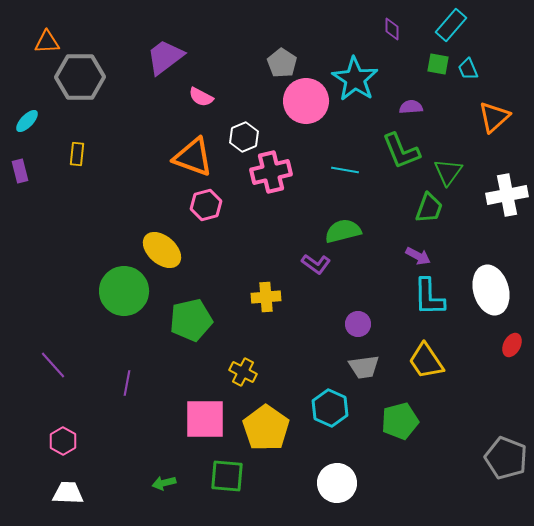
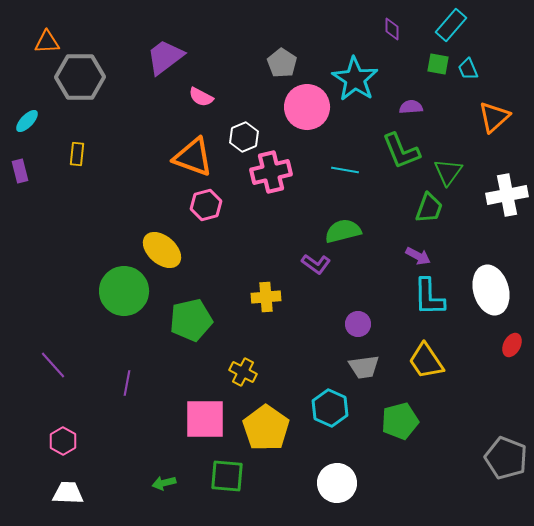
pink circle at (306, 101): moved 1 px right, 6 px down
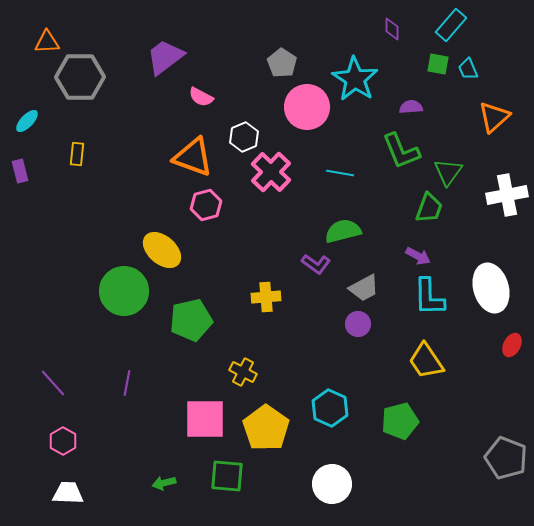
cyan line at (345, 170): moved 5 px left, 3 px down
pink cross at (271, 172): rotated 33 degrees counterclockwise
white ellipse at (491, 290): moved 2 px up
purple line at (53, 365): moved 18 px down
gray trapezoid at (364, 367): moved 79 px up; rotated 20 degrees counterclockwise
white circle at (337, 483): moved 5 px left, 1 px down
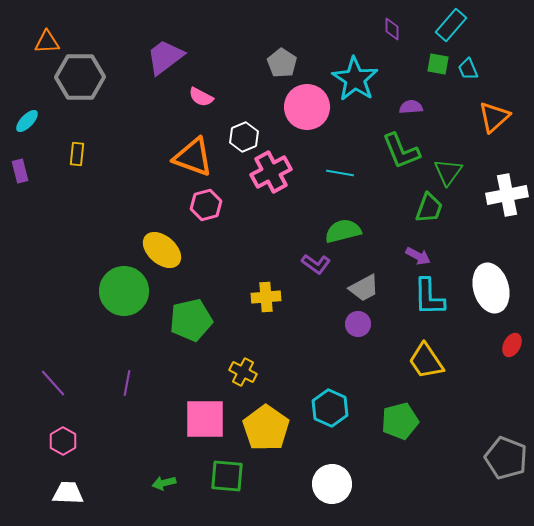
pink cross at (271, 172): rotated 18 degrees clockwise
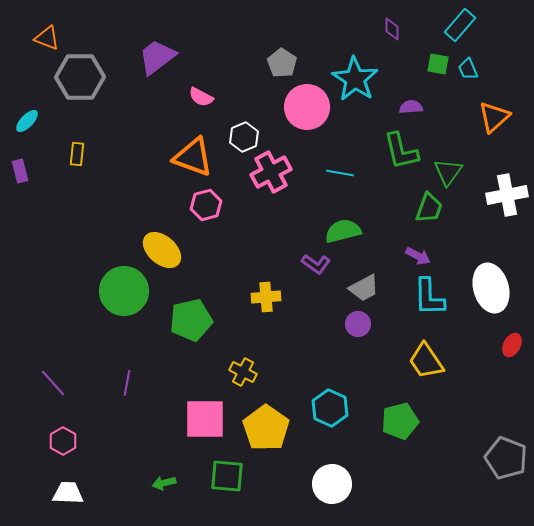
cyan rectangle at (451, 25): moved 9 px right
orange triangle at (47, 42): moved 4 px up; rotated 24 degrees clockwise
purple trapezoid at (165, 57): moved 8 px left
green L-shape at (401, 151): rotated 9 degrees clockwise
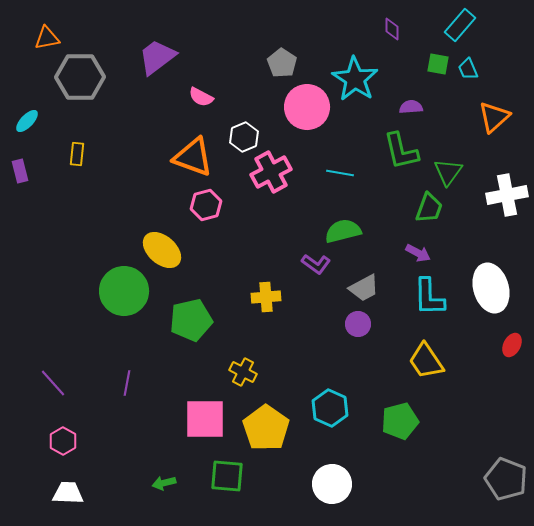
orange triangle at (47, 38): rotated 32 degrees counterclockwise
purple arrow at (418, 256): moved 3 px up
gray pentagon at (506, 458): moved 21 px down
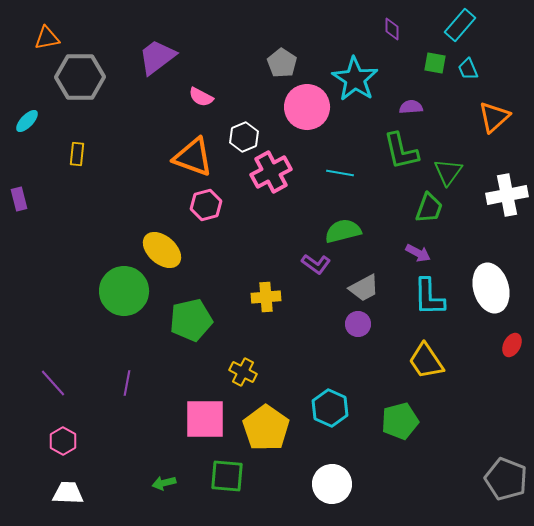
green square at (438, 64): moved 3 px left, 1 px up
purple rectangle at (20, 171): moved 1 px left, 28 px down
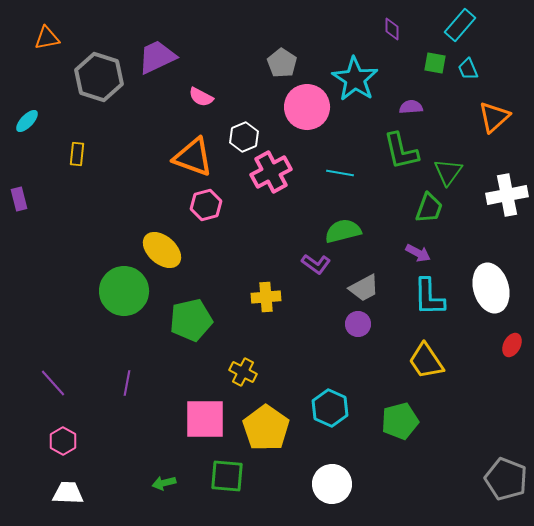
purple trapezoid at (157, 57): rotated 12 degrees clockwise
gray hexagon at (80, 77): moved 19 px right; rotated 18 degrees clockwise
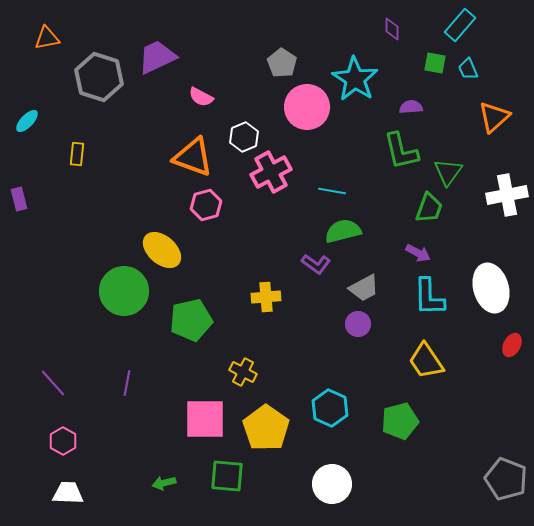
cyan line at (340, 173): moved 8 px left, 18 px down
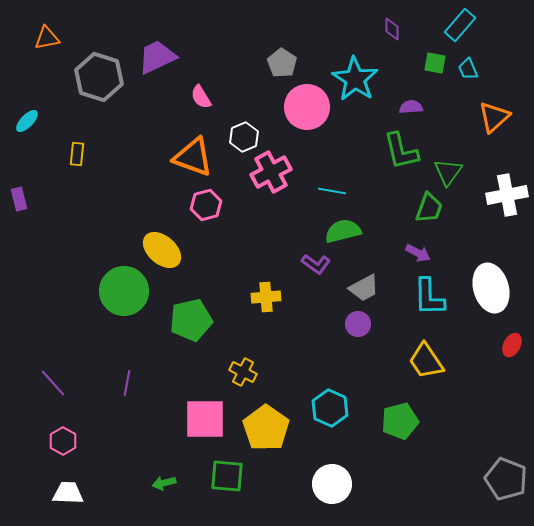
pink semicircle at (201, 97): rotated 30 degrees clockwise
